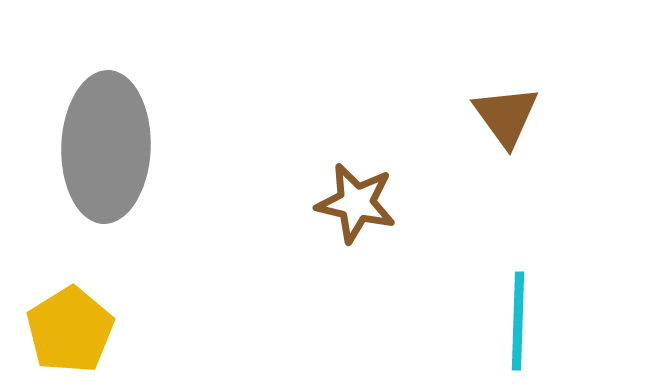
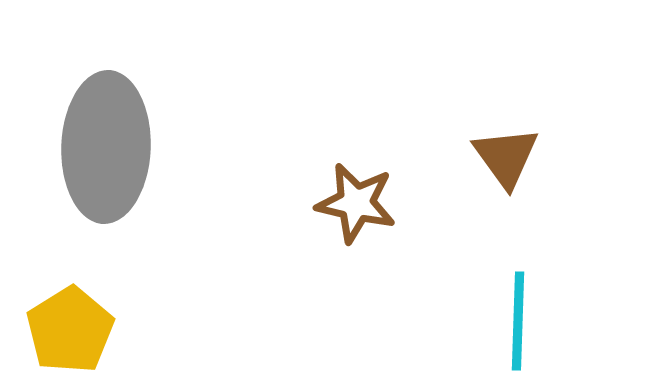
brown triangle: moved 41 px down
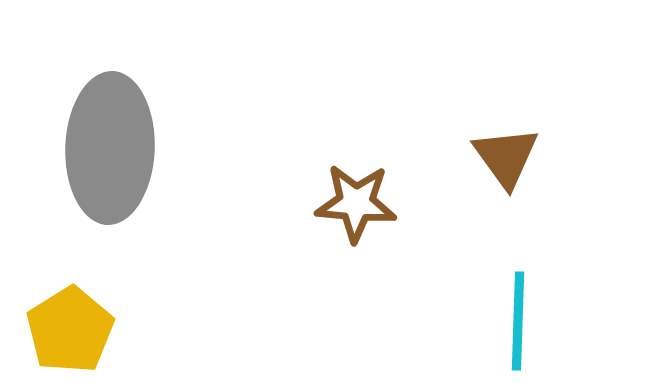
gray ellipse: moved 4 px right, 1 px down
brown star: rotated 8 degrees counterclockwise
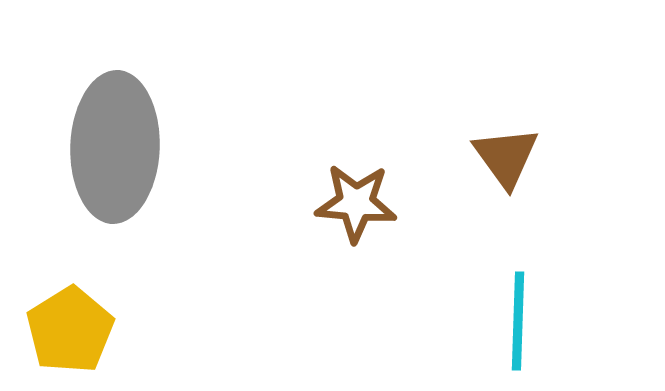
gray ellipse: moved 5 px right, 1 px up
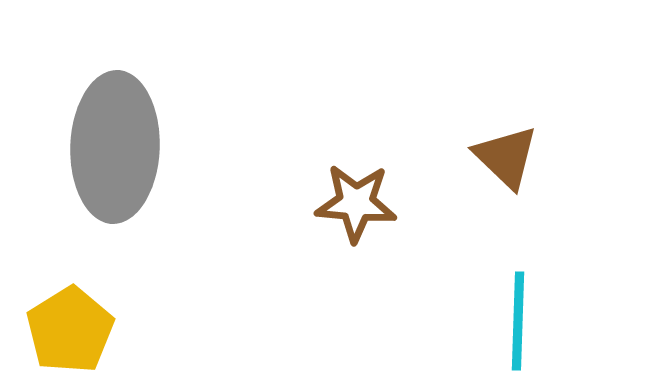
brown triangle: rotated 10 degrees counterclockwise
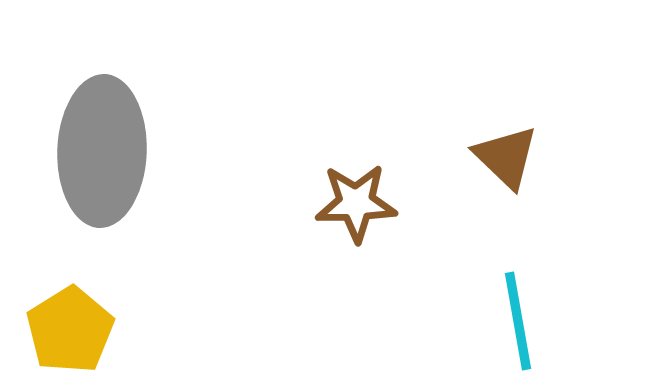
gray ellipse: moved 13 px left, 4 px down
brown star: rotated 6 degrees counterclockwise
cyan line: rotated 12 degrees counterclockwise
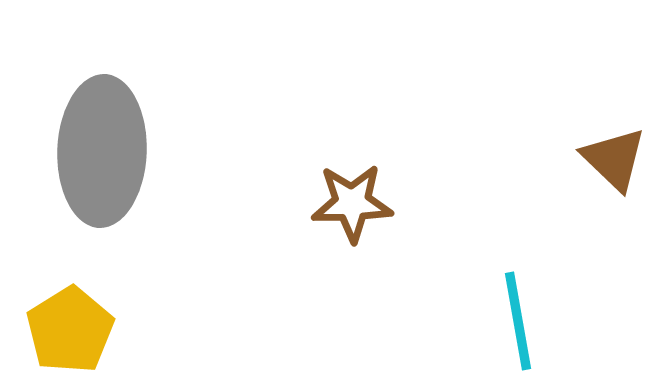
brown triangle: moved 108 px right, 2 px down
brown star: moved 4 px left
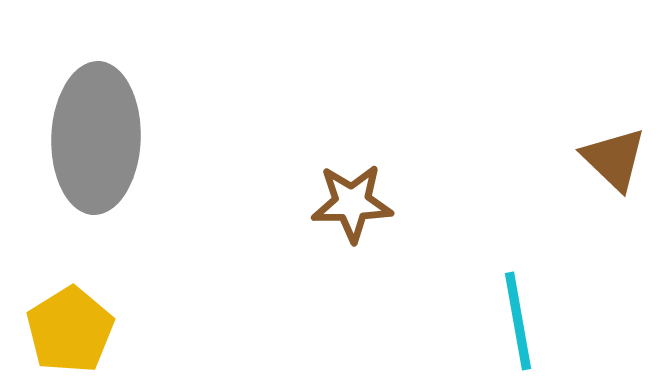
gray ellipse: moved 6 px left, 13 px up
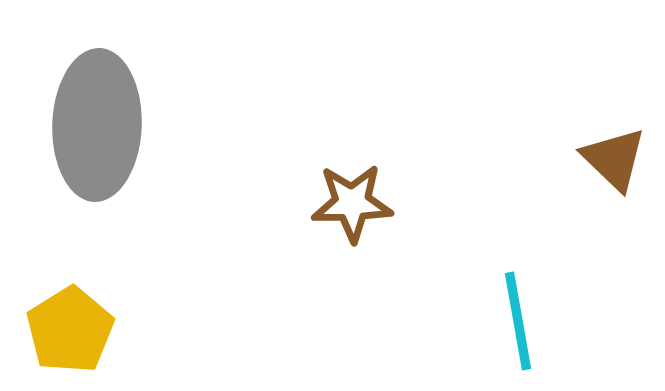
gray ellipse: moved 1 px right, 13 px up
